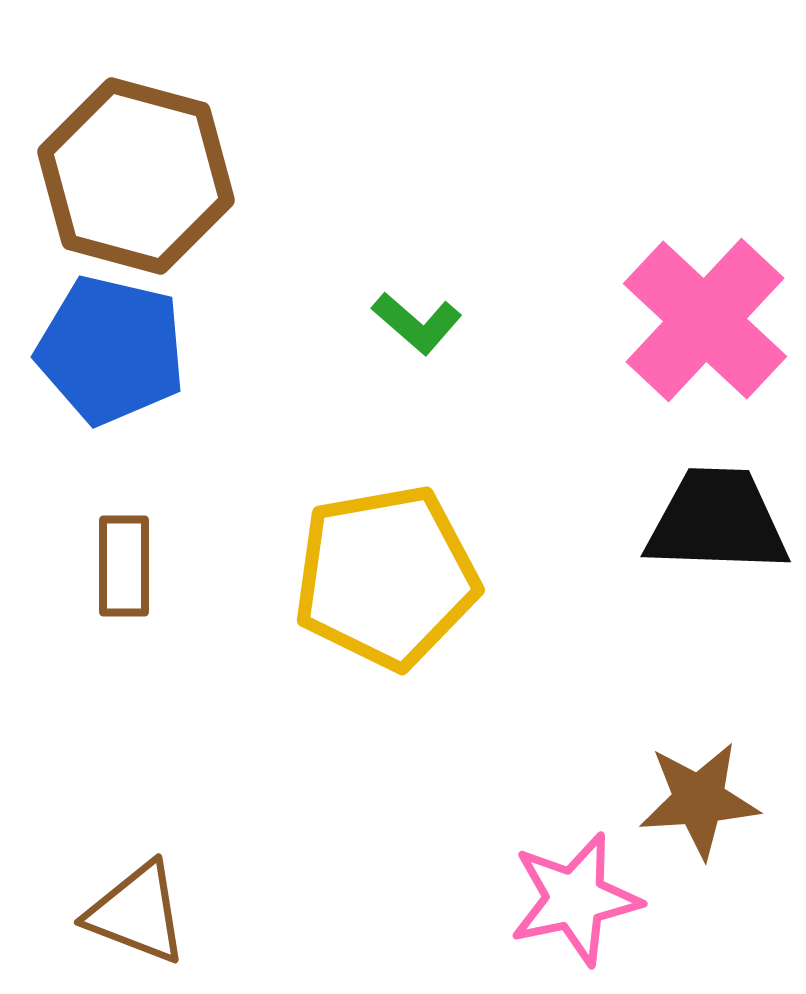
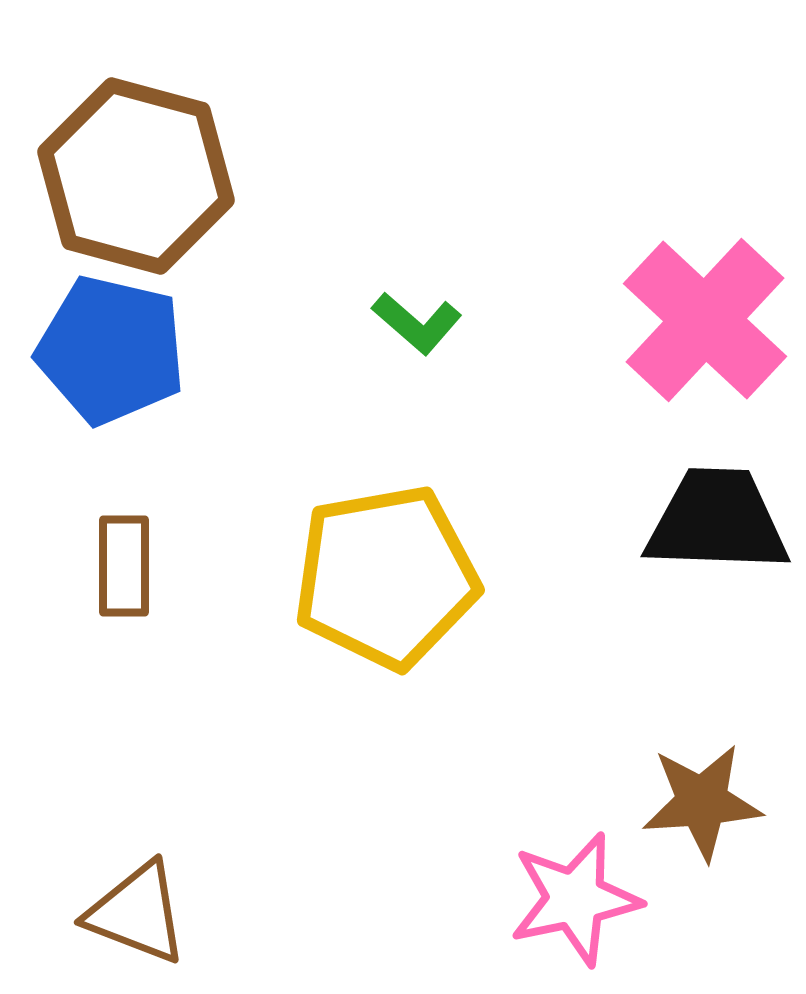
brown star: moved 3 px right, 2 px down
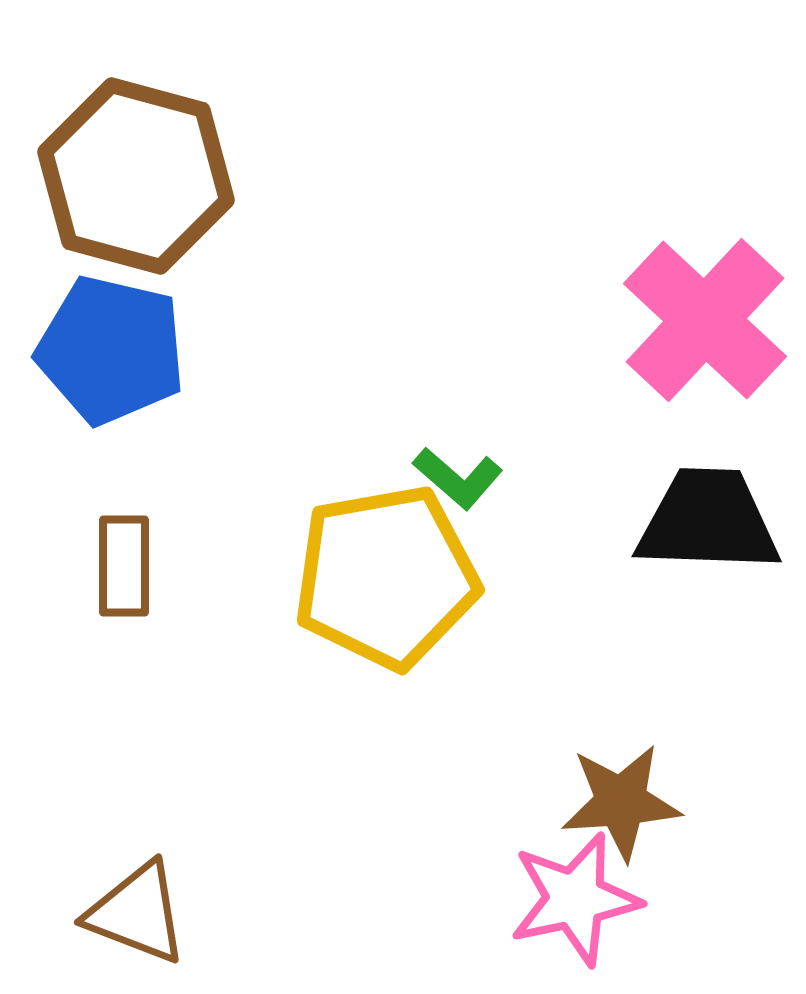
green L-shape: moved 41 px right, 155 px down
black trapezoid: moved 9 px left
brown star: moved 81 px left
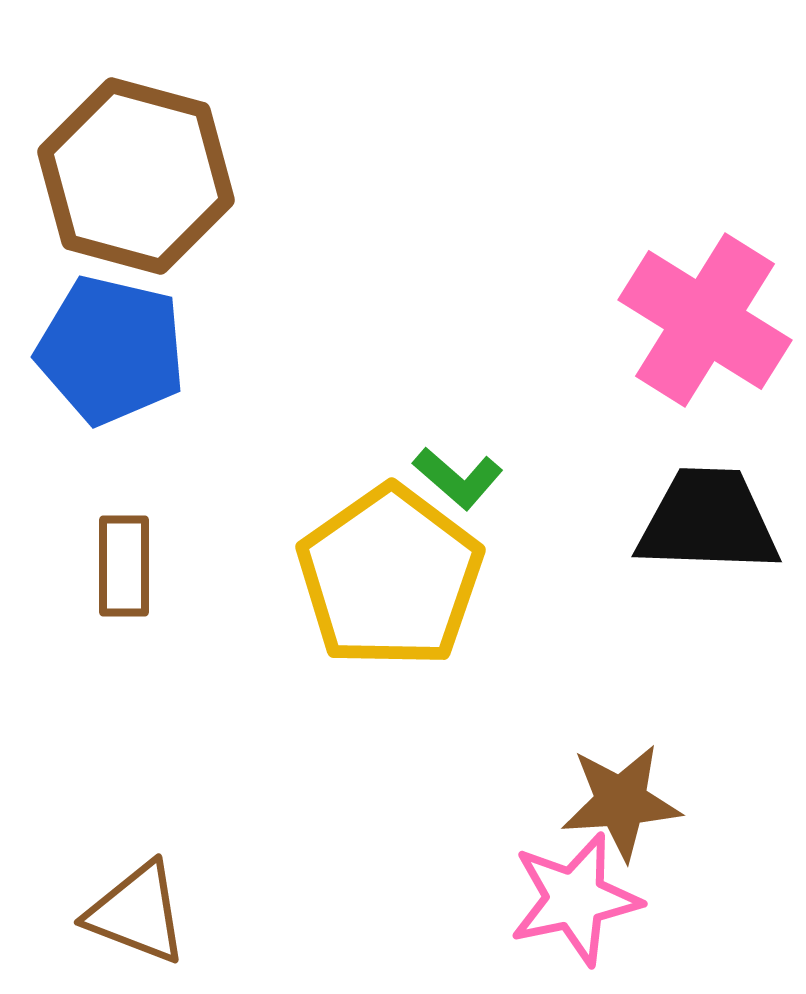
pink cross: rotated 11 degrees counterclockwise
yellow pentagon: moved 4 px right; rotated 25 degrees counterclockwise
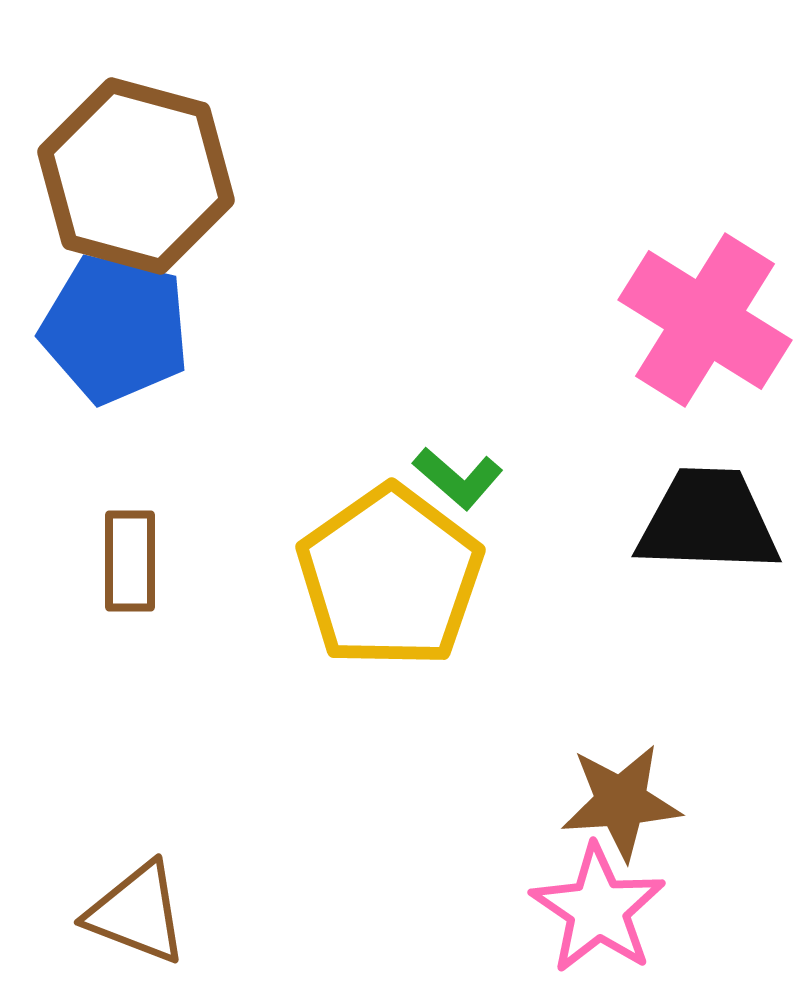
blue pentagon: moved 4 px right, 21 px up
brown rectangle: moved 6 px right, 5 px up
pink star: moved 23 px right, 10 px down; rotated 26 degrees counterclockwise
